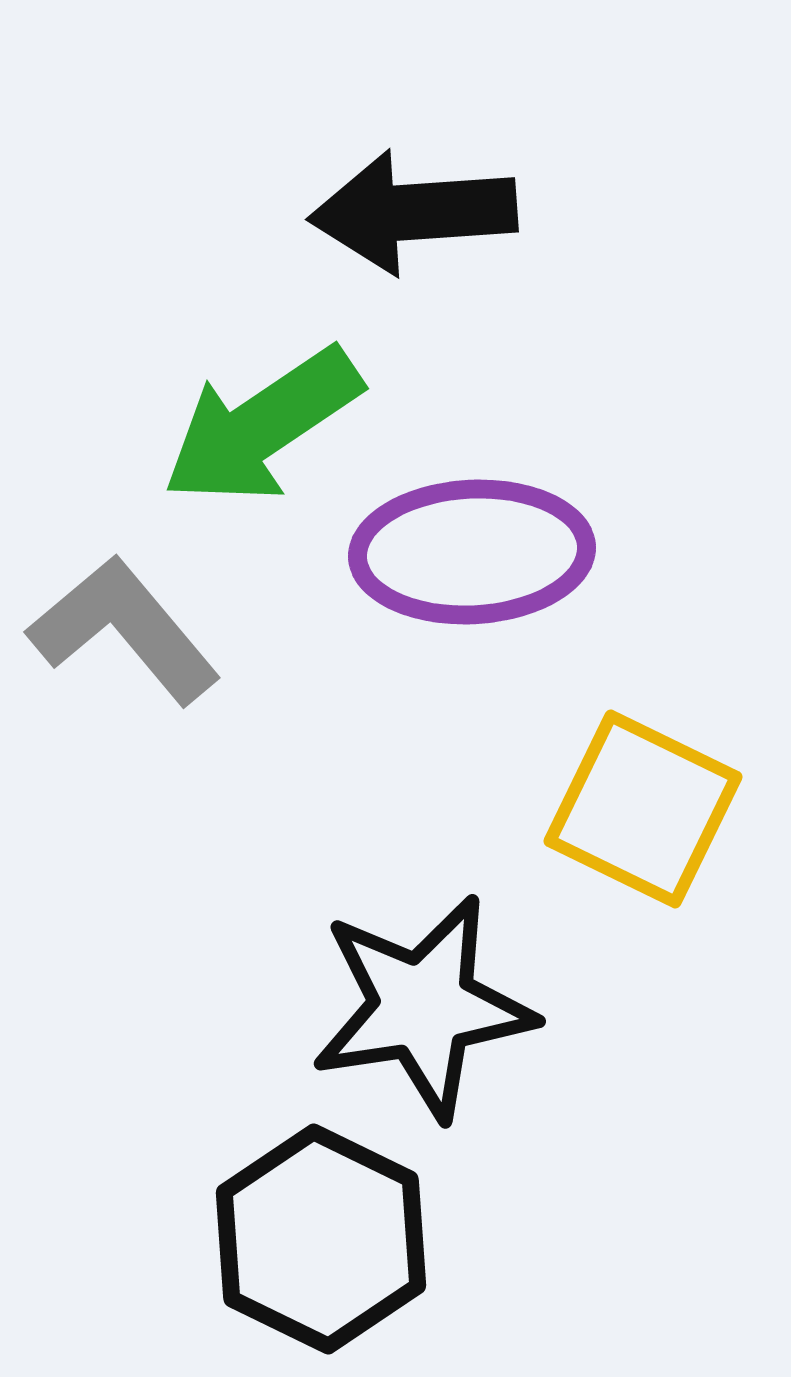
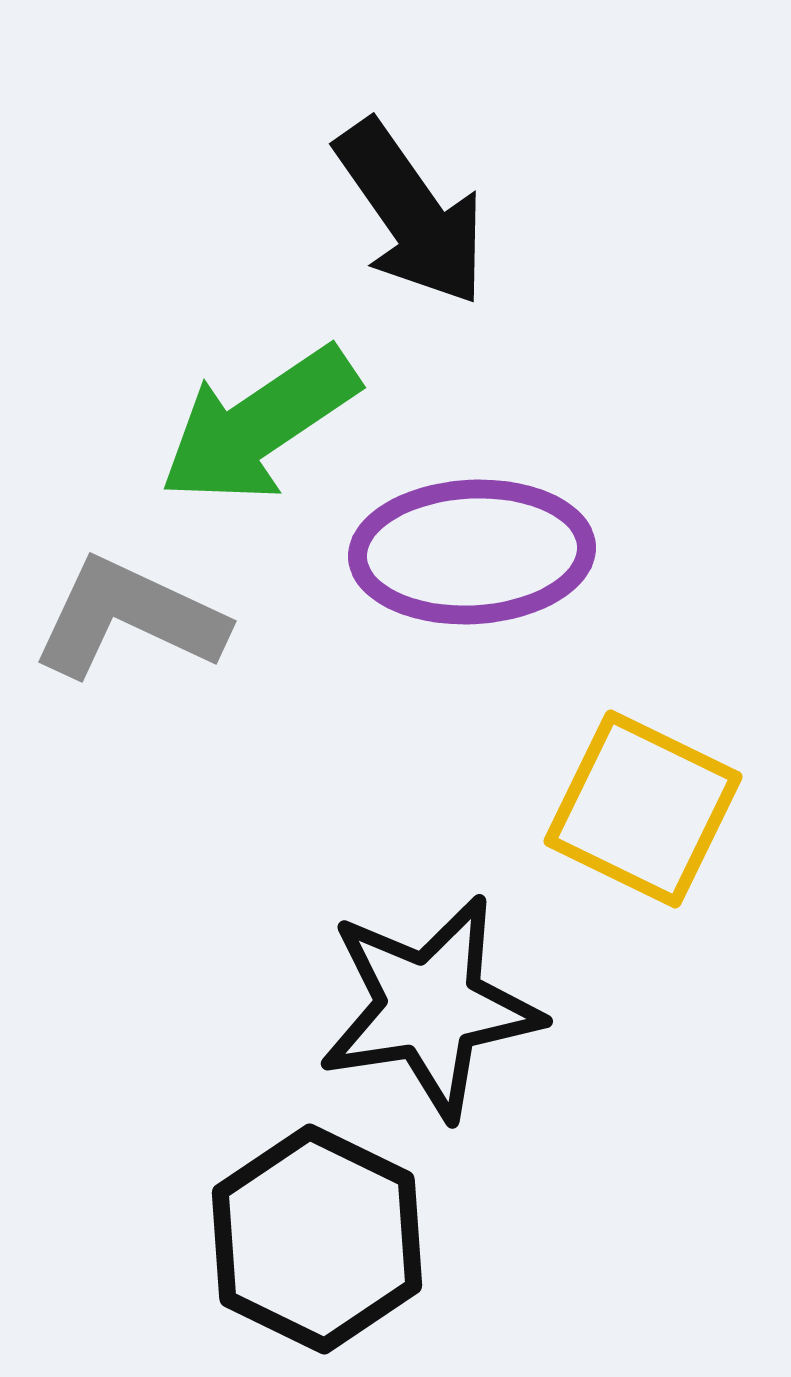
black arrow: moved 2 px left, 1 px down; rotated 121 degrees counterclockwise
green arrow: moved 3 px left, 1 px up
gray L-shape: moved 5 px right, 12 px up; rotated 25 degrees counterclockwise
black star: moved 7 px right
black hexagon: moved 4 px left
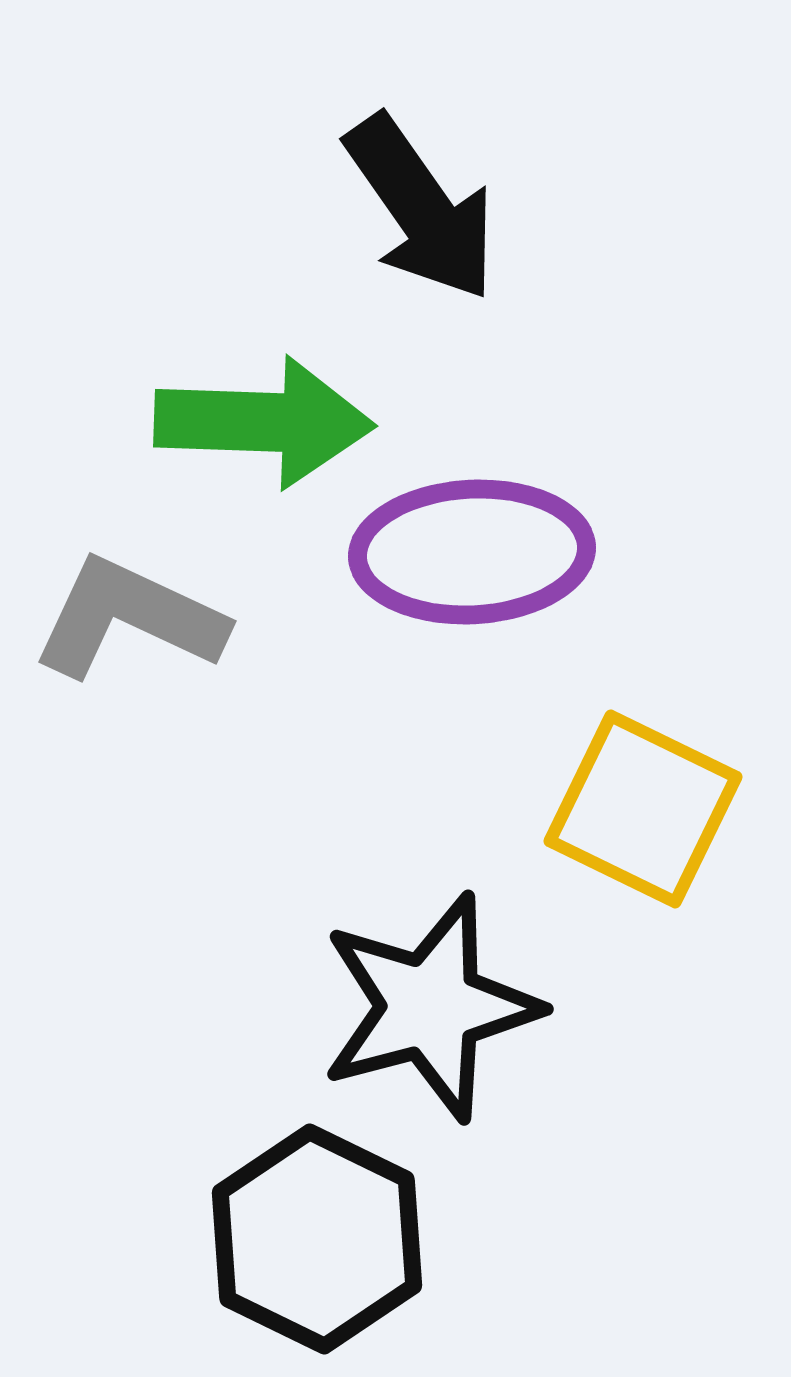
black arrow: moved 10 px right, 5 px up
green arrow: moved 5 px right, 3 px up; rotated 144 degrees counterclockwise
black star: rotated 6 degrees counterclockwise
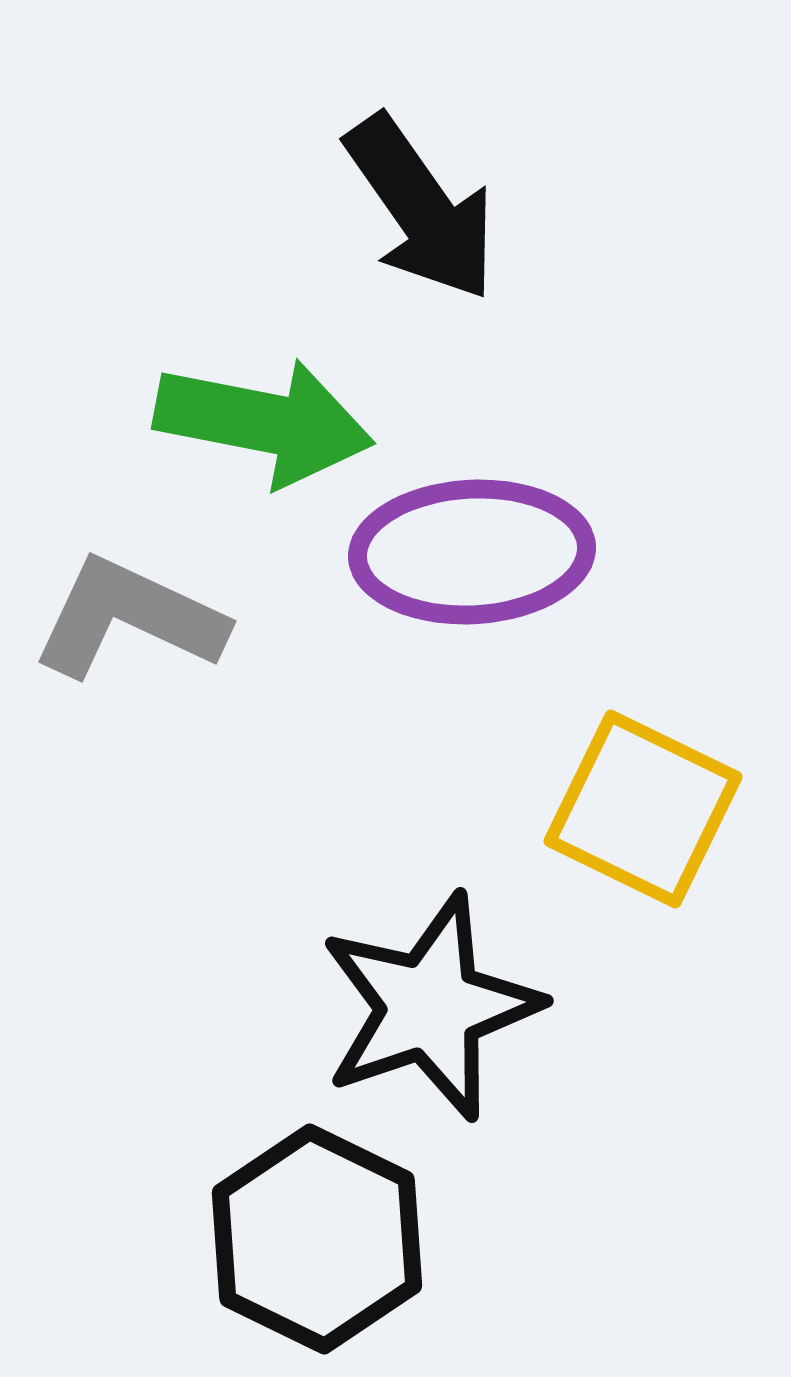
green arrow: rotated 9 degrees clockwise
black star: rotated 4 degrees counterclockwise
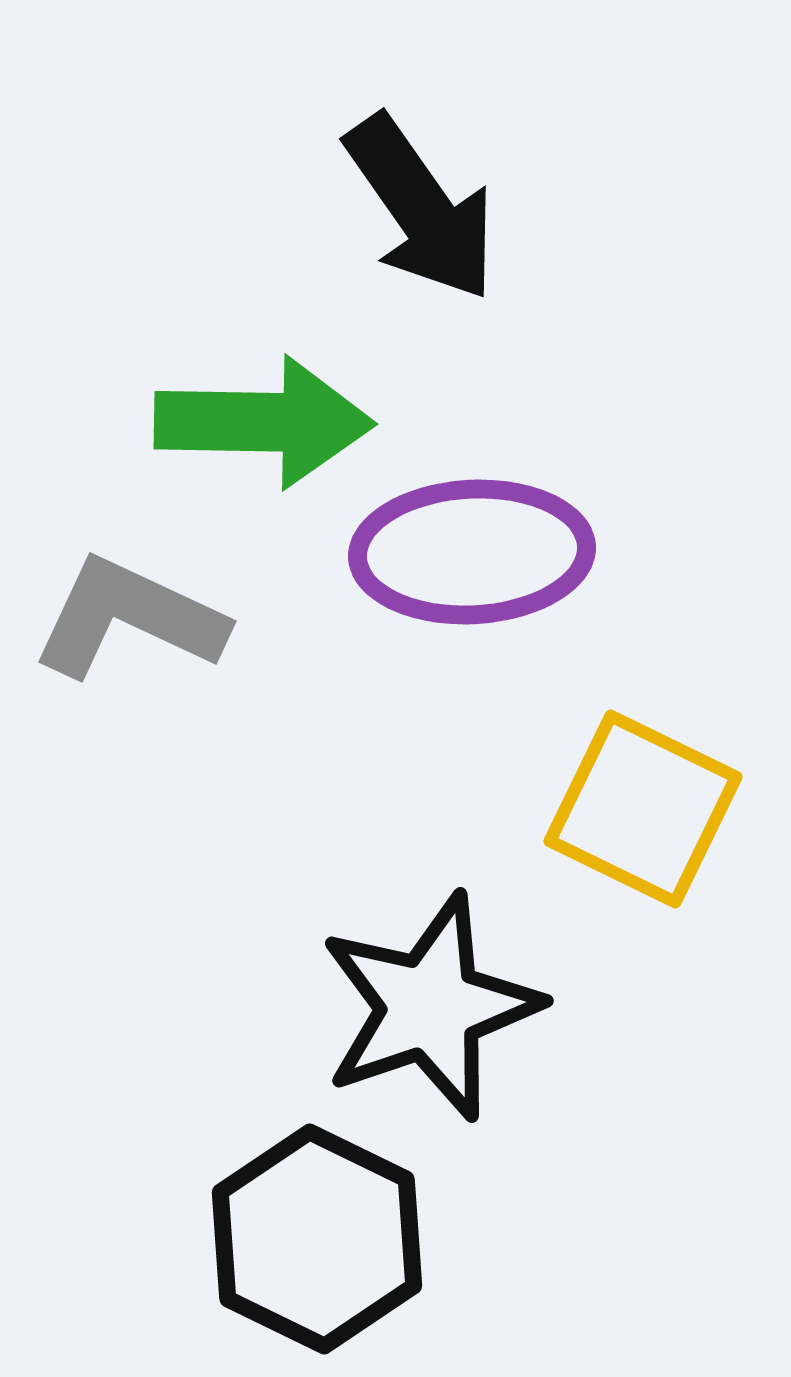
green arrow: rotated 10 degrees counterclockwise
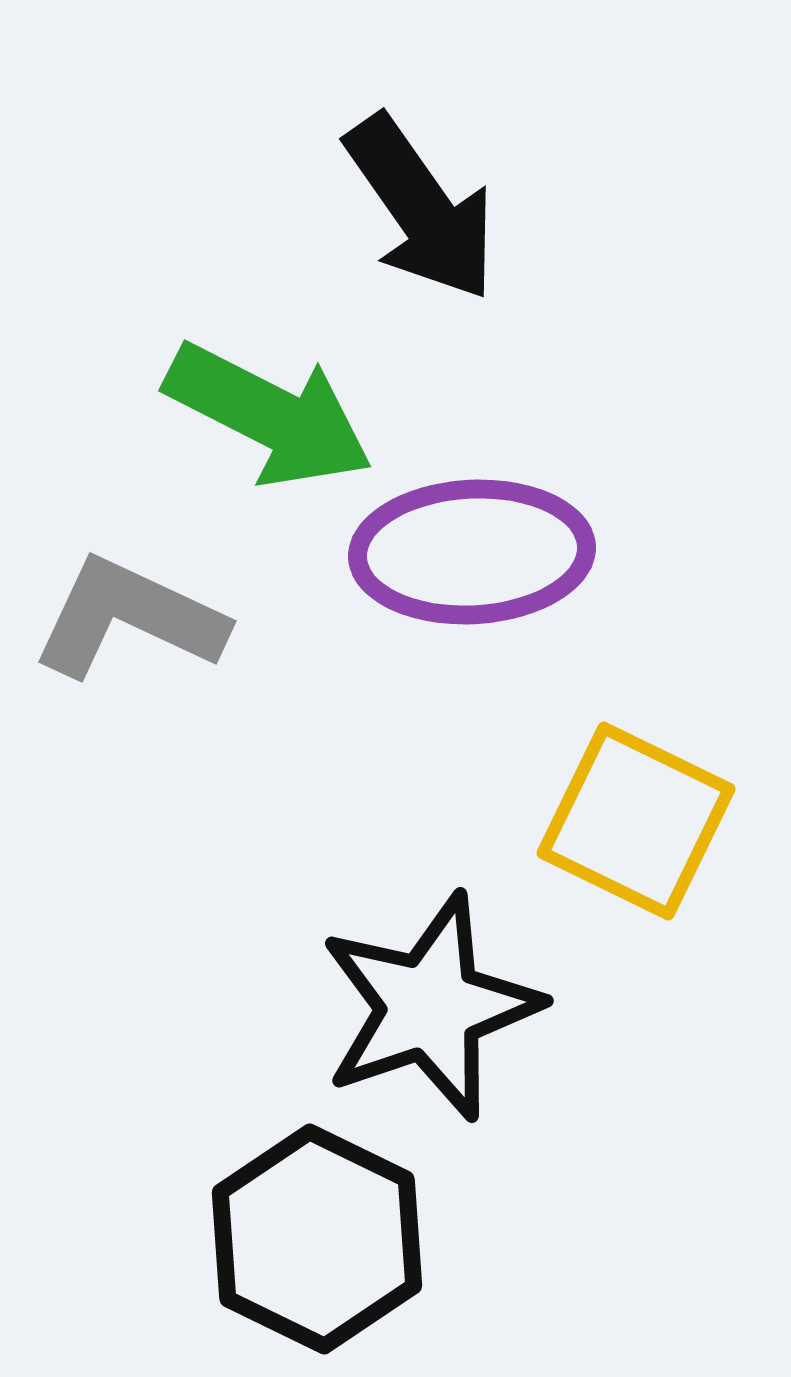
green arrow: moved 5 px right, 7 px up; rotated 26 degrees clockwise
yellow square: moved 7 px left, 12 px down
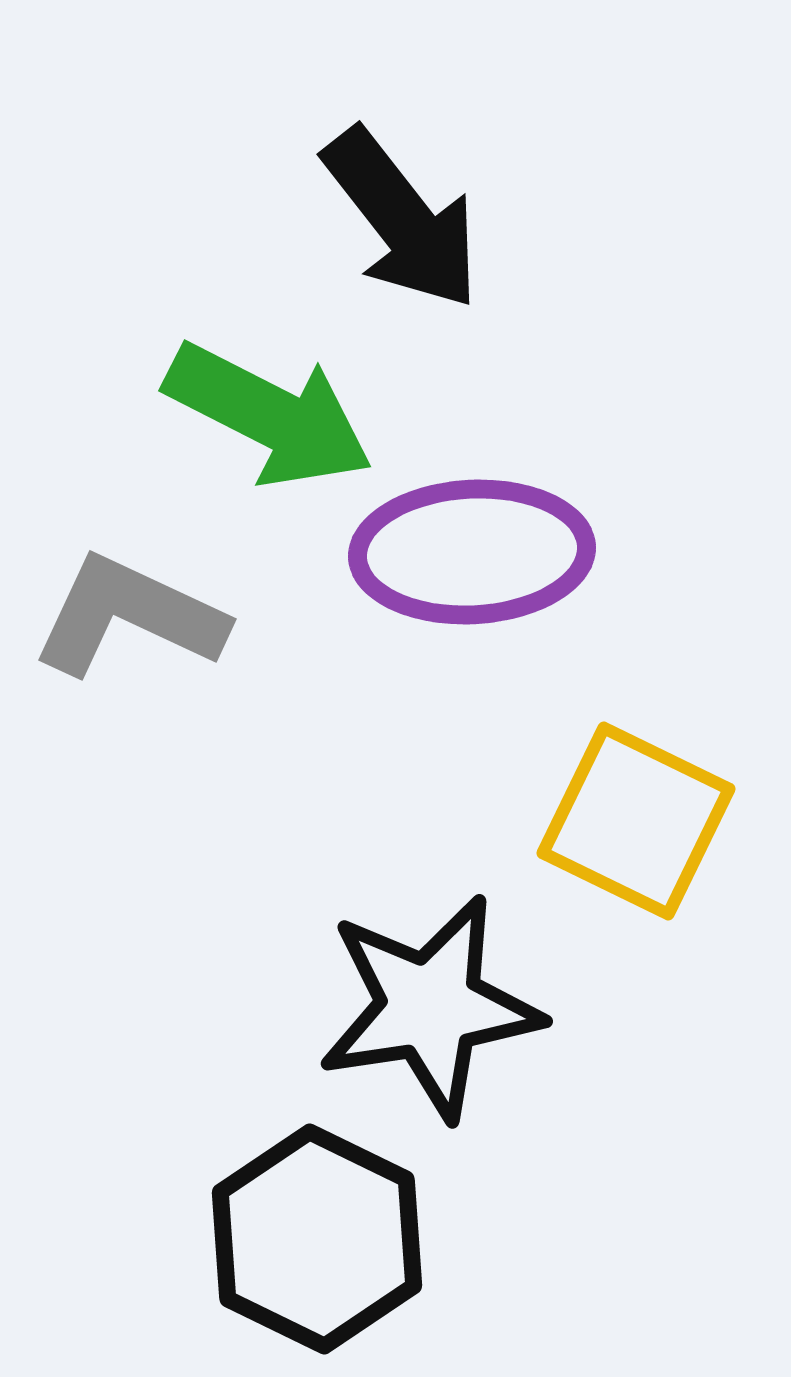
black arrow: moved 19 px left, 11 px down; rotated 3 degrees counterclockwise
gray L-shape: moved 2 px up
black star: rotated 10 degrees clockwise
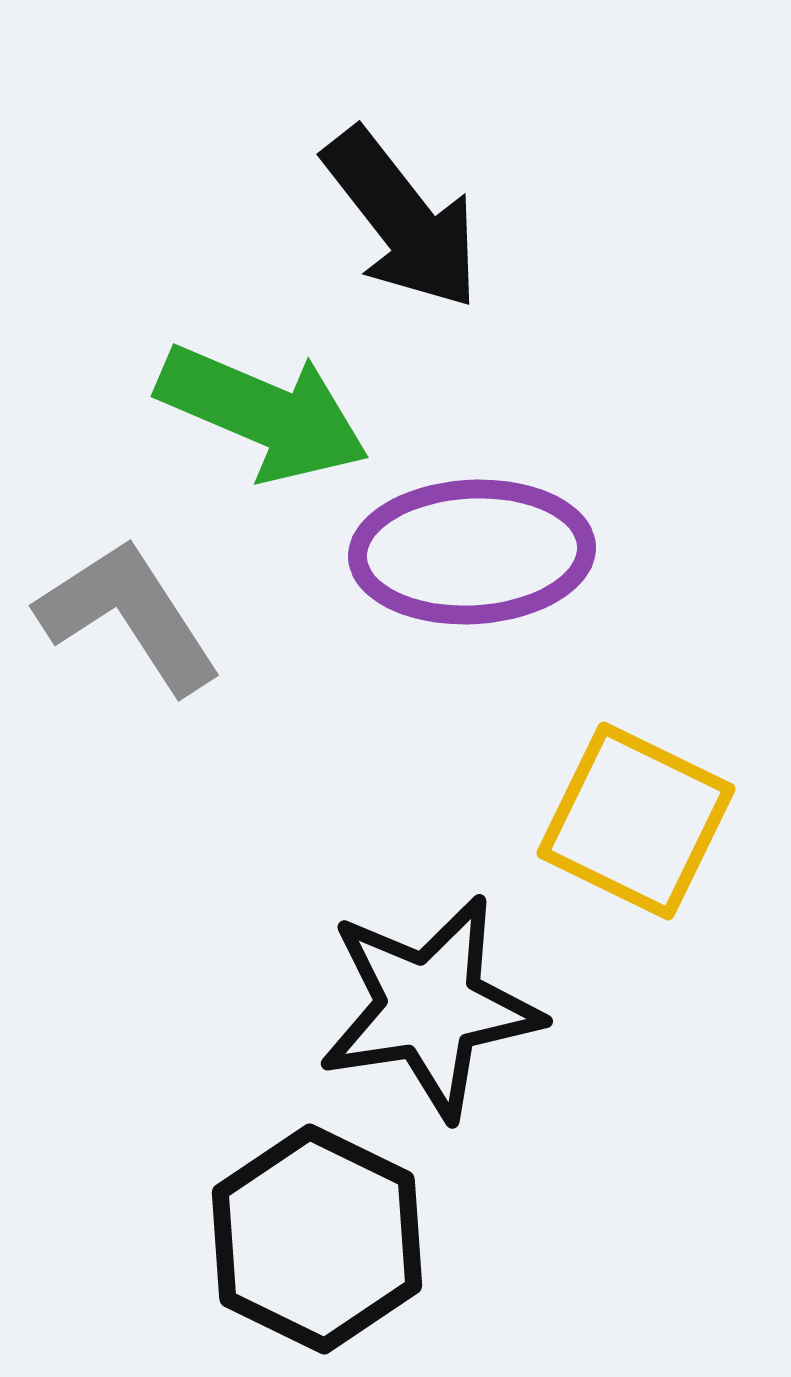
green arrow: moved 6 px left, 2 px up; rotated 4 degrees counterclockwise
gray L-shape: rotated 32 degrees clockwise
